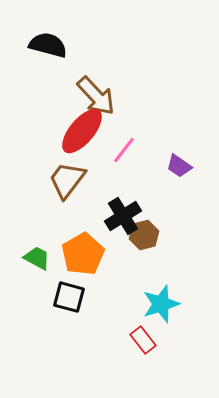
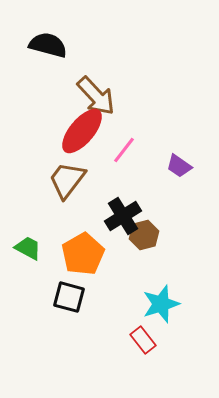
green trapezoid: moved 9 px left, 10 px up
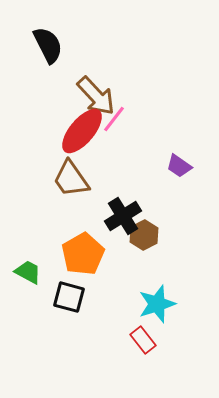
black semicircle: rotated 48 degrees clockwise
pink line: moved 10 px left, 31 px up
brown trapezoid: moved 4 px right, 1 px up; rotated 72 degrees counterclockwise
brown hexagon: rotated 12 degrees counterclockwise
green trapezoid: moved 24 px down
cyan star: moved 4 px left
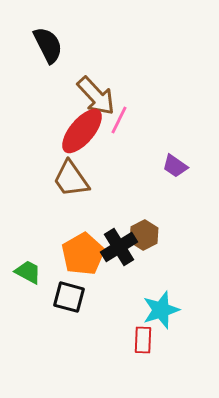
pink line: moved 5 px right, 1 px down; rotated 12 degrees counterclockwise
purple trapezoid: moved 4 px left
black cross: moved 4 px left, 31 px down
cyan star: moved 4 px right, 6 px down
red rectangle: rotated 40 degrees clockwise
